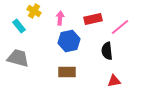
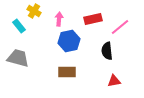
pink arrow: moved 1 px left, 1 px down
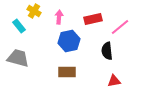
pink arrow: moved 2 px up
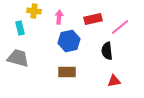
yellow cross: rotated 24 degrees counterclockwise
cyan rectangle: moved 1 px right, 2 px down; rotated 24 degrees clockwise
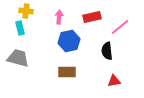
yellow cross: moved 8 px left
red rectangle: moved 1 px left, 2 px up
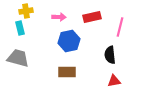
yellow cross: rotated 16 degrees counterclockwise
pink arrow: rotated 88 degrees clockwise
pink line: rotated 36 degrees counterclockwise
black semicircle: moved 3 px right, 4 px down
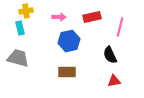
black semicircle: rotated 18 degrees counterclockwise
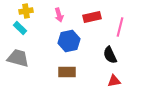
pink arrow: moved 2 px up; rotated 72 degrees clockwise
cyan rectangle: rotated 32 degrees counterclockwise
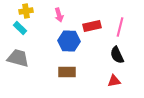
red rectangle: moved 9 px down
blue hexagon: rotated 15 degrees clockwise
black semicircle: moved 7 px right
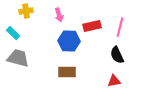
cyan rectangle: moved 7 px left, 5 px down
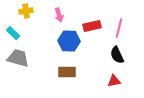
pink line: moved 1 px left, 1 px down
